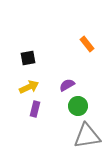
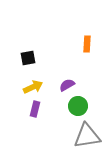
orange rectangle: rotated 42 degrees clockwise
yellow arrow: moved 4 px right
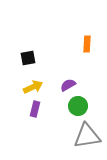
purple semicircle: moved 1 px right
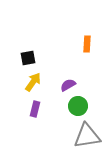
yellow arrow: moved 5 px up; rotated 30 degrees counterclockwise
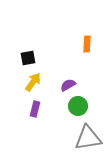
gray triangle: moved 1 px right, 2 px down
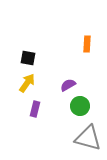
black square: rotated 21 degrees clockwise
yellow arrow: moved 6 px left, 1 px down
green circle: moved 2 px right
gray triangle: rotated 24 degrees clockwise
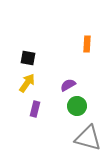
green circle: moved 3 px left
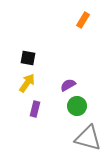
orange rectangle: moved 4 px left, 24 px up; rotated 28 degrees clockwise
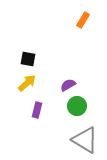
black square: moved 1 px down
yellow arrow: rotated 12 degrees clockwise
purple rectangle: moved 2 px right, 1 px down
gray triangle: moved 3 px left, 2 px down; rotated 16 degrees clockwise
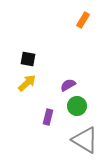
purple rectangle: moved 11 px right, 7 px down
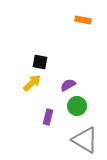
orange rectangle: rotated 70 degrees clockwise
black square: moved 12 px right, 3 px down
yellow arrow: moved 5 px right
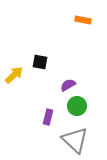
yellow arrow: moved 18 px left, 8 px up
gray triangle: moved 10 px left; rotated 12 degrees clockwise
